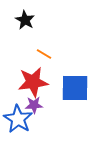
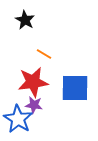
purple star: rotated 12 degrees clockwise
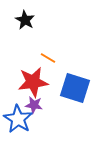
orange line: moved 4 px right, 4 px down
blue square: rotated 16 degrees clockwise
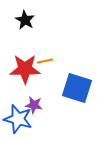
orange line: moved 3 px left, 3 px down; rotated 42 degrees counterclockwise
red star: moved 8 px left, 13 px up; rotated 8 degrees clockwise
blue square: moved 2 px right
blue star: rotated 16 degrees counterclockwise
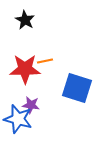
purple star: moved 3 px left
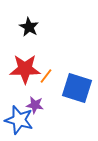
black star: moved 4 px right, 7 px down
orange line: moved 1 px right, 15 px down; rotated 42 degrees counterclockwise
purple star: moved 4 px right
blue star: moved 1 px right, 1 px down
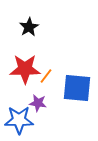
black star: rotated 12 degrees clockwise
blue square: rotated 12 degrees counterclockwise
purple star: moved 3 px right, 2 px up
blue star: rotated 16 degrees counterclockwise
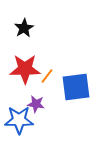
black star: moved 5 px left, 1 px down
orange line: moved 1 px right
blue square: moved 1 px left, 1 px up; rotated 12 degrees counterclockwise
purple star: moved 2 px left, 1 px down
